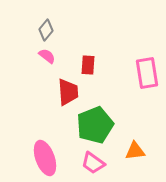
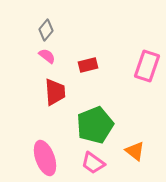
red rectangle: rotated 72 degrees clockwise
pink rectangle: moved 7 px up; rotated 28 degrees clockwise
red trapezoid: moved 13 px left
orange triangle: rotated 45 degrees clockwise
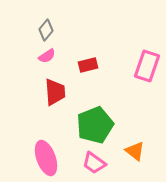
pink semicircle: rotated 108 degrees clockwise
pink ellipse: moved 1 px right
pink trapezoid: moved 1 px right
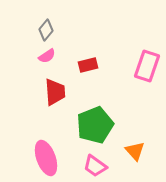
orange triangle: rotated 10 degrees clockwise
pink trapezoid: moved 1 px right, 3 px down
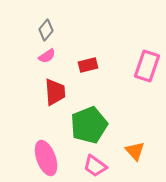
green pentagon: moved 6 px left
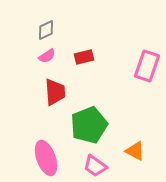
gray diamond: rotated 25 degrees clockwise
red rectangle: moved 4 px left, 8 px up
orange triangle: rotated 20 degrees counterclockwise
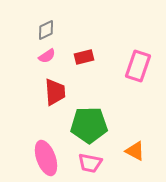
pink rectangle: moved 9 px left
green pentagon: rotated 21 degrees clockwise
pink trapezoid: moved 5 px left, 3 px up; rotated 25 degrees counterclockwise
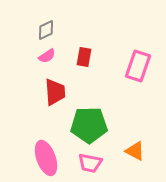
red rectangle: rotated 66 degrees counterclockwise
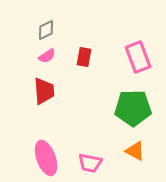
pink rectangle: moved 9 px up; rotated 40 degrees counterclockwise
red trapezoid: moved 11 px left, 1 px up
green pentagon: moved 44 px right, 17 px up
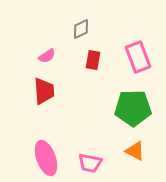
gray diamond: moved 35 px right, 1 px up
red rectangle: moved 9 px right, 3 px down
